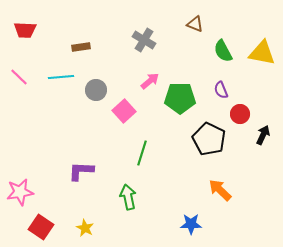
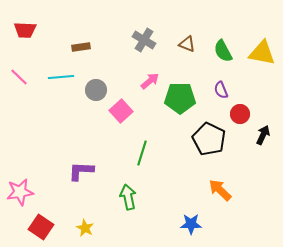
brown triangle: moved 8 px left, 20 px down
pink square: moved 3 px left
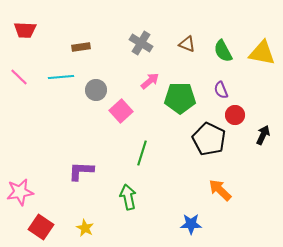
gray cross: moved 3 px left, 3 px down
red circle: moved 5 px left, 1 px down
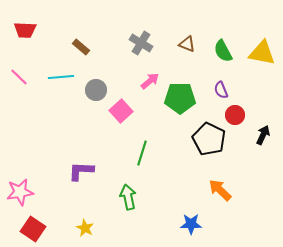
brown rectangle: rotated 48 degrees clockwise
red square: moved 8 px left, 2 px down
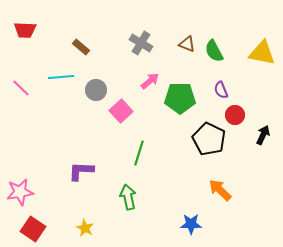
green semicircle: moved 9 px left
pink line: moved 2 px right, 11 px down
green line: moved 3 px left
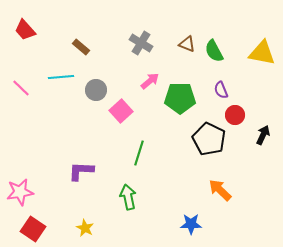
red trapezoid: rotated 45 degrees clockwise
